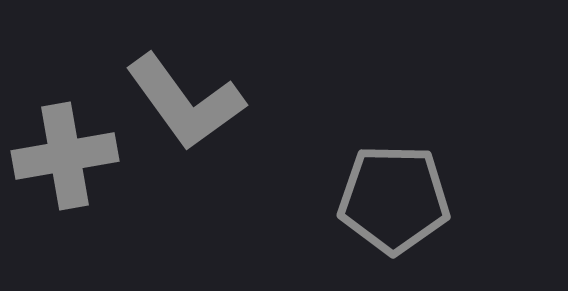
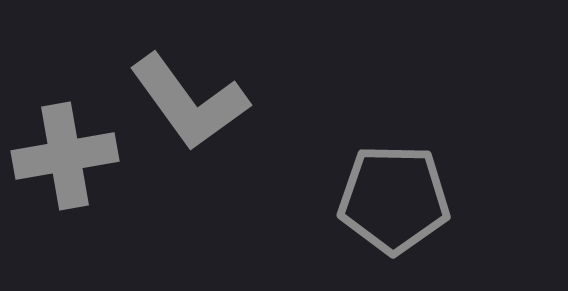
gray L-shape: moved 4 px right
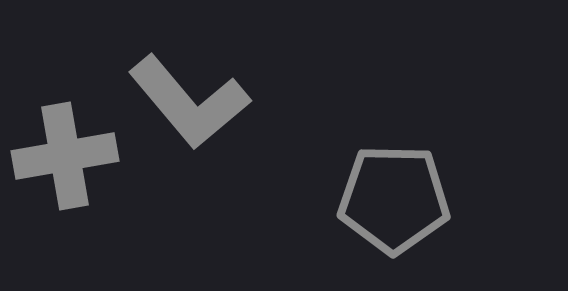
gray L-shape: rotated 4 degrees counterclockwise
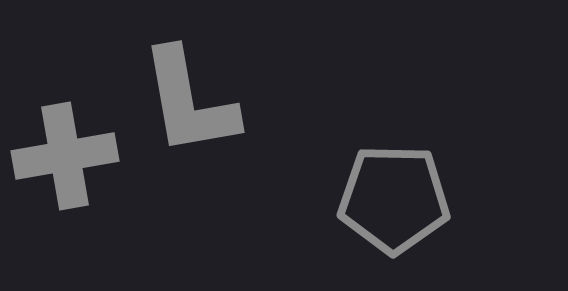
gray L-shape: rotated 30 degrees clockwise
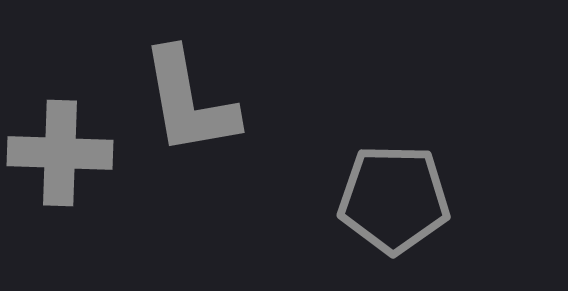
gray cross: moved 5 px left, 3 px up; rotated 12 degrees clockwise
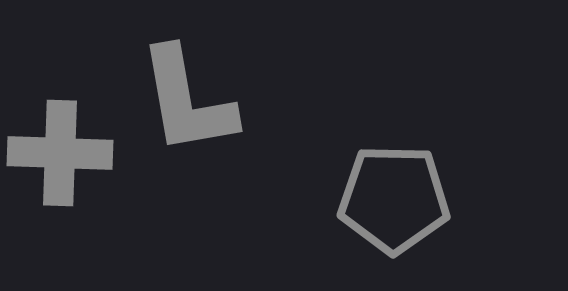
gray L-shape: moved 2 px left, 1 px up
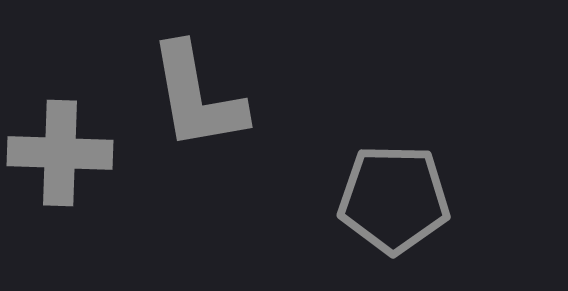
gray L-shape: moved 10 px right, 4 px up
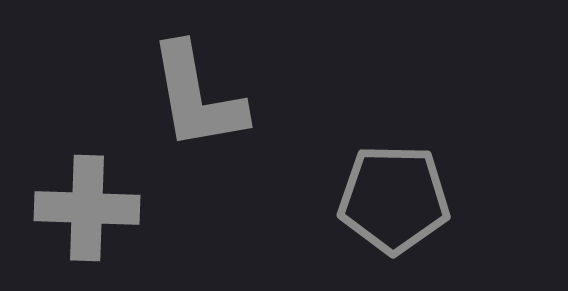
gray cross: moved 27 px right, 55 px down
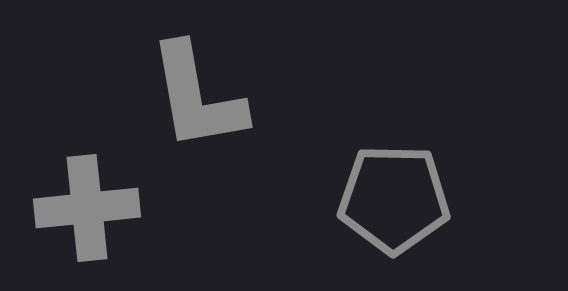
gray cross: rotated 8 degrees counterclockwise
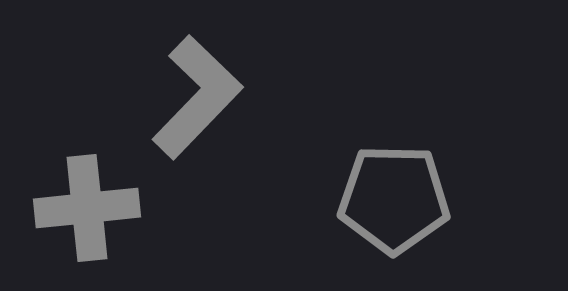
gray L-shape: rotated 126 degrees counterclockwise
